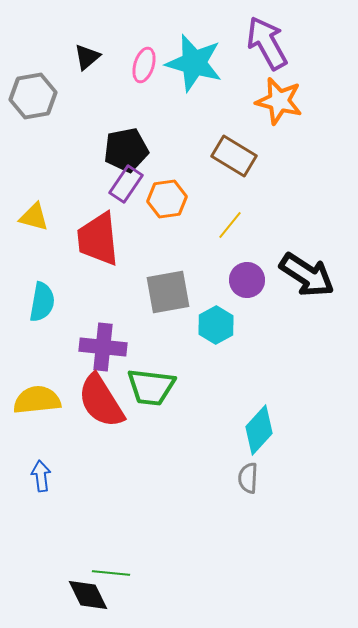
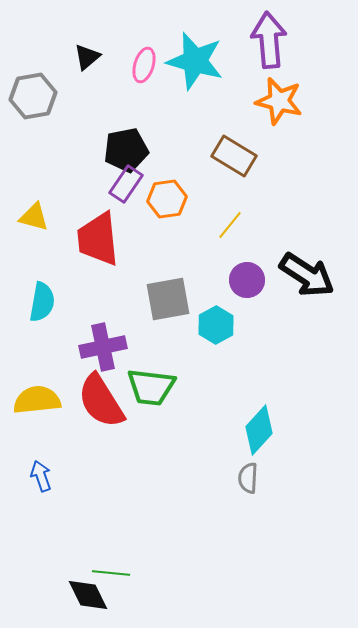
purple arrow: moved 2 px right, 3 px up; rotated 24 degrees clockwise
cyan star: moved 1 px right, 2 px up
gray square: moved 7 px down
purple cross: rotated 18 degrees counterclockwise
blue arrow: rotated 12 degrees counterclockwise
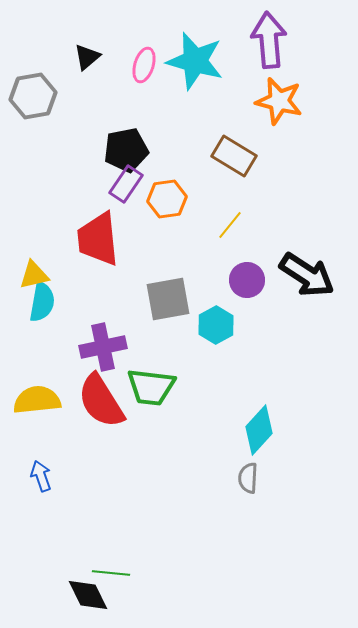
yellow triangle: moved 58 px down; rotated 28 degrees counterclockwise
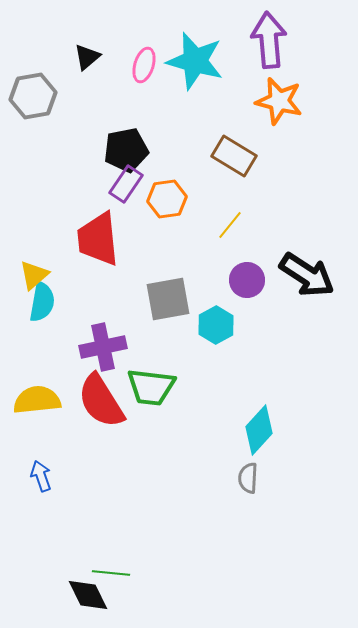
yellow triangle: rotated 28 degrees counterclockwise
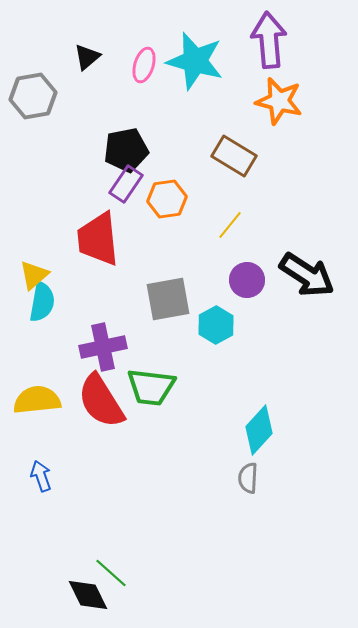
green line: rotated 36 degrees clockwise
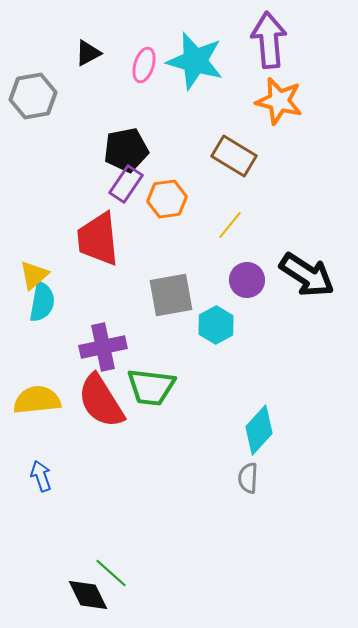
black triangle: moved 1 px right, 4 px up; rotated 12 degrees clockwise
gray square: moved 3 px right, 4 px up
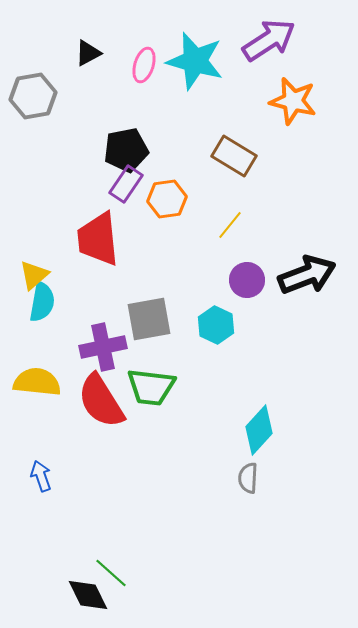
purple arrow: rotated 62 degrees clockwise
orange star: moved 14 px right
black arrow: rotated 54 degrees counterclockwise
gray square: moved 22 px left, 24 px down
cyan hexagon: rotated 6 degrees counterclockwise
yellow semicircle: moved 18 px up; rotated 12 degrees clockwise
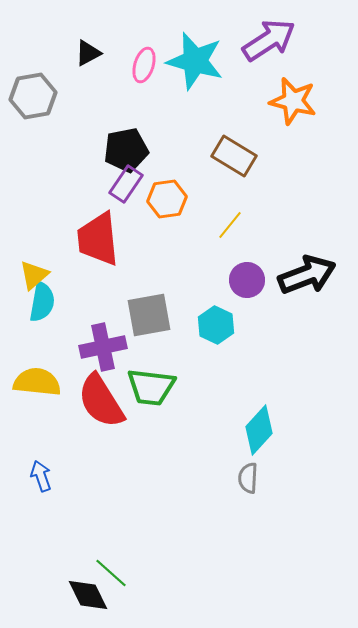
gray square: moved 4 px up
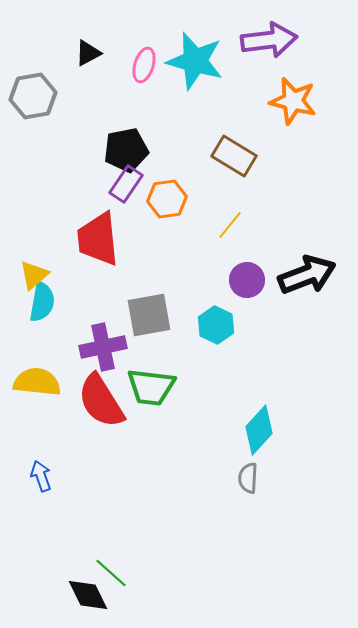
purple arrow: rotated 26 degrees clockwise
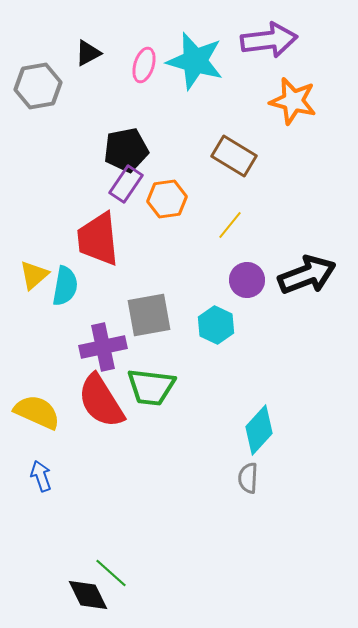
gray hexagon: moved 5 px right, 10 px up
cyan semicircle: moved 23 px right, 16 px up
yellow semicircle: moved 30 px down; rotated 18 degrees clockwise
